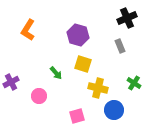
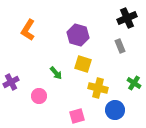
blue circle: moved 1 px right
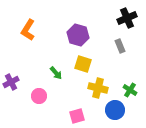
green cross: moved 4 px left, 7 px down
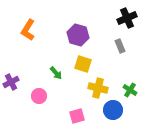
blue circle: moved 2 px left
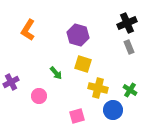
black cross: moved 5 px down
gray rectangle: moved 9 px right, 1 px down
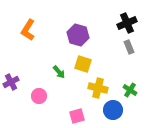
green arrow: moved 3 px right, 1 px up
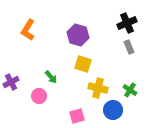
green arrow: moved 8 px left, 5 px down
